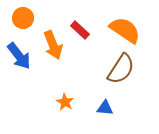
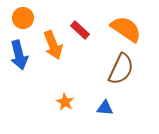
orange semicircle: moved 1 px right, 1 px up
blue arrow: moved 1 px up; rotated 24 degrees clockwise
brown semicircle: rotated 8 degrees counterclockwise
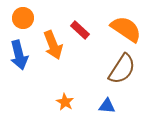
brown semicircle: moved 1 px right; rotated 8 degrees clockwise
blue triangle: moved 2 px right, 2 px up
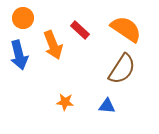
orange star: rotated 24 degrees counterclockwise
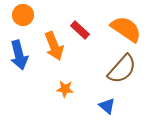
orange circle: moved 3 px up
orange arrow: moved 1 px right, 1 px down
brown semicircle: rotated 8 degrees clockwise
orange star: moved 13 px up
blue triangle: rotated 36 degrees clockwise
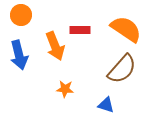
orange circle: moved 2 px left
red rectangle: rotated 42 degrees counterclockwise
orange arrow: moved 1 px right
blue triangle: moved 1 px left, 1 px up; rotated 24 degrees counterclockwise
